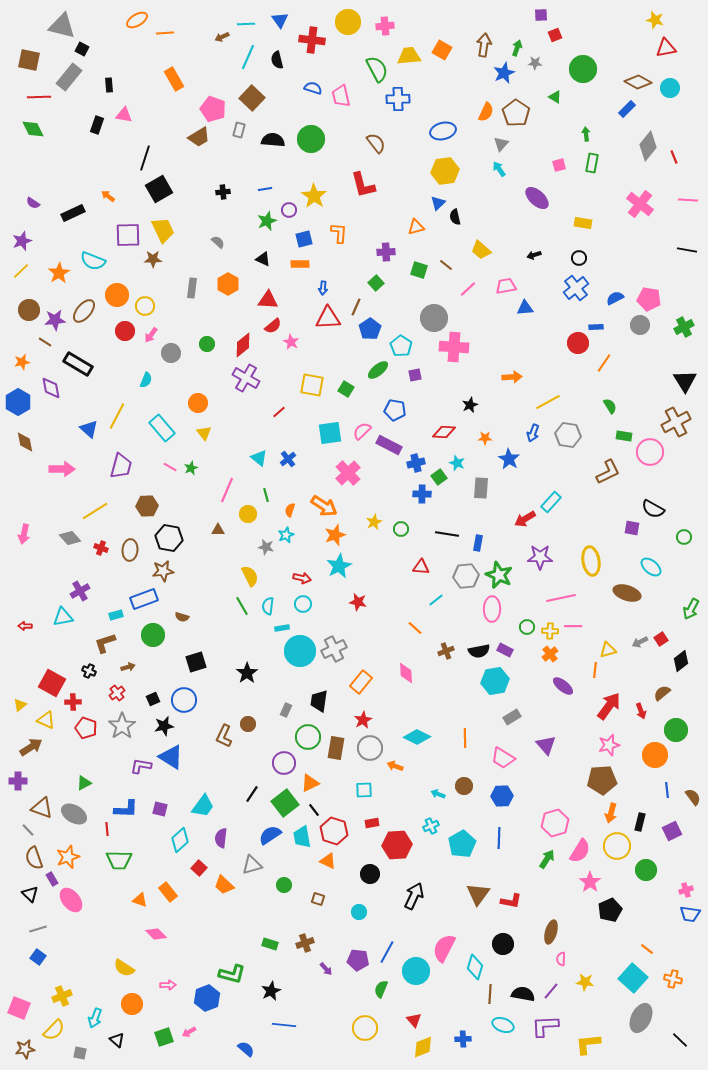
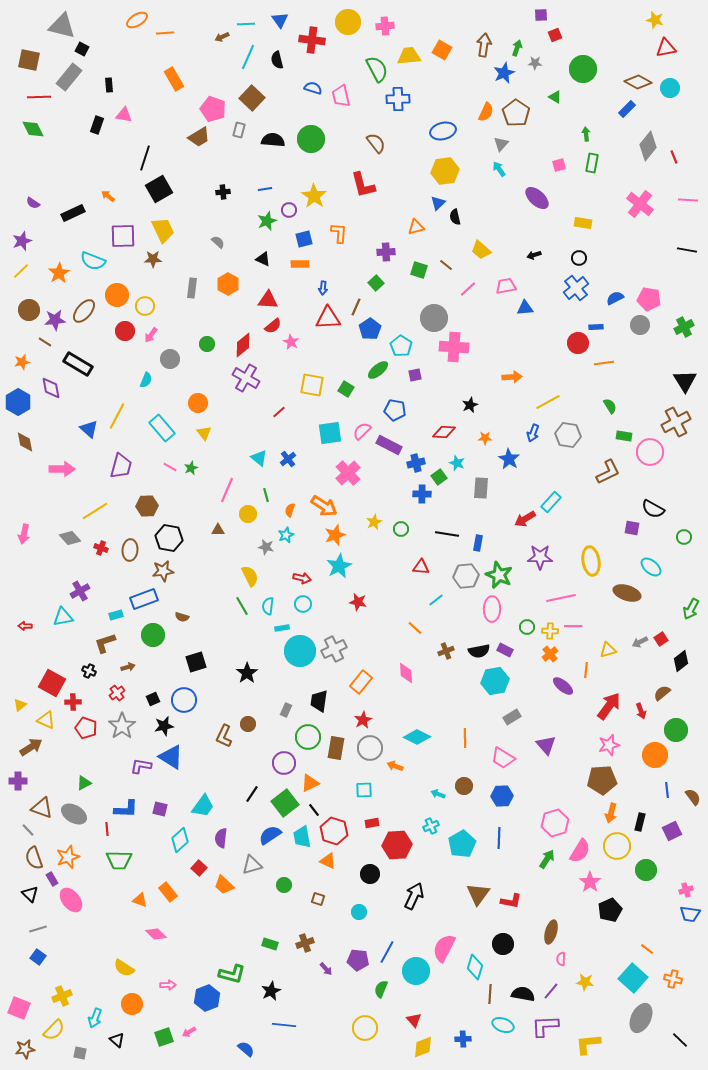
purple square at (128, 235): moved 5 px left, 1 px down
gray circle at (171, 353): moved 1 px left, 6 px down
orange line at (604, 363): rotated 48 degrees clockwise
orange line at (595, 670): moved 9 px left
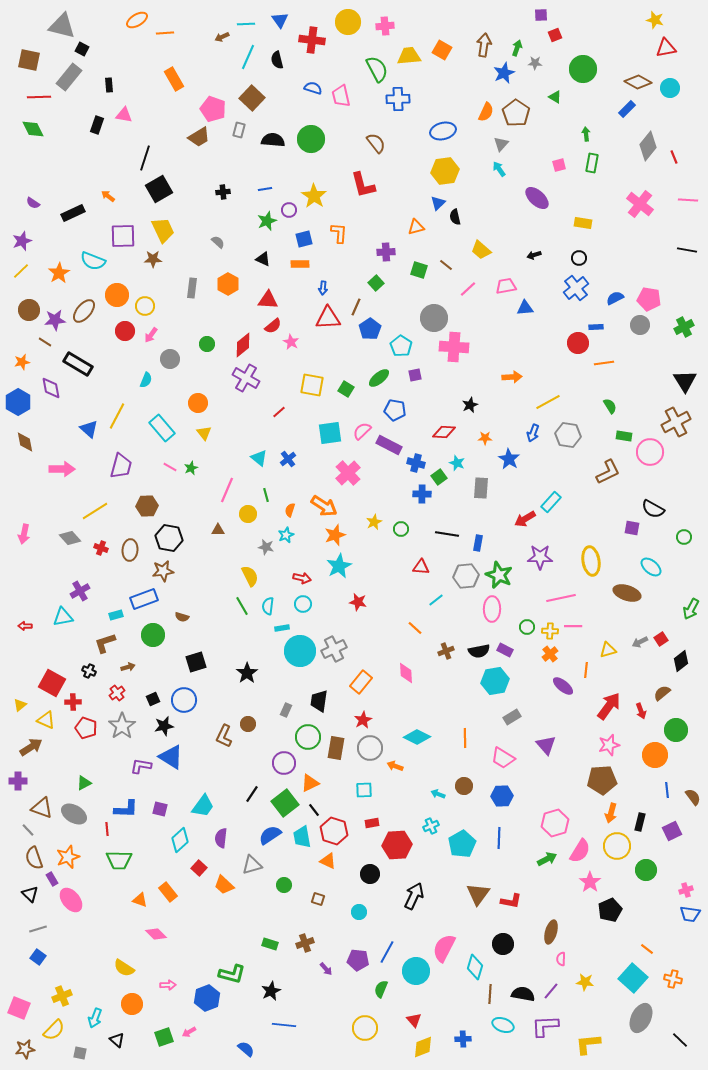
green ellipse at (378, 370): moved 1 px right, 8 px down
blue cross at (416, 463): rotated 30 degrees clockwise
green arrow at (547, 859): rotated 30 degrees clockwise
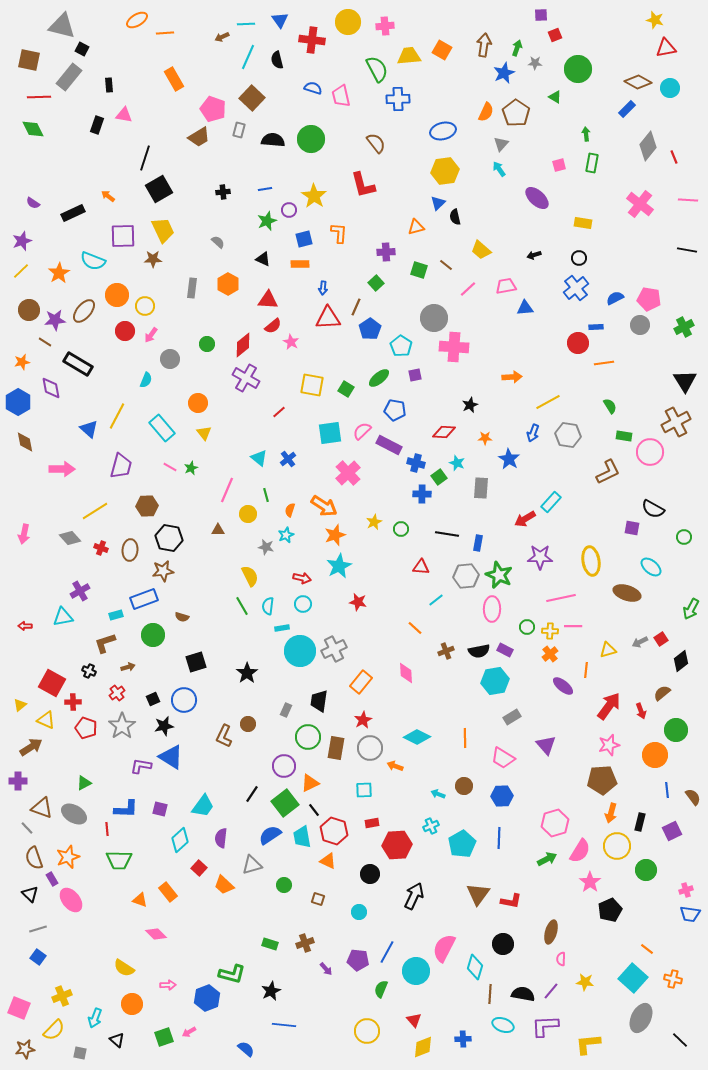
green circle at (583, 69): moved 5 px left
purple circle at (284, 763): moved 3 px down
gray line at (28, 830): moved 1 px left, 2 px up
yellow circle at (365, 1028): moved 2 px right, 3 px down
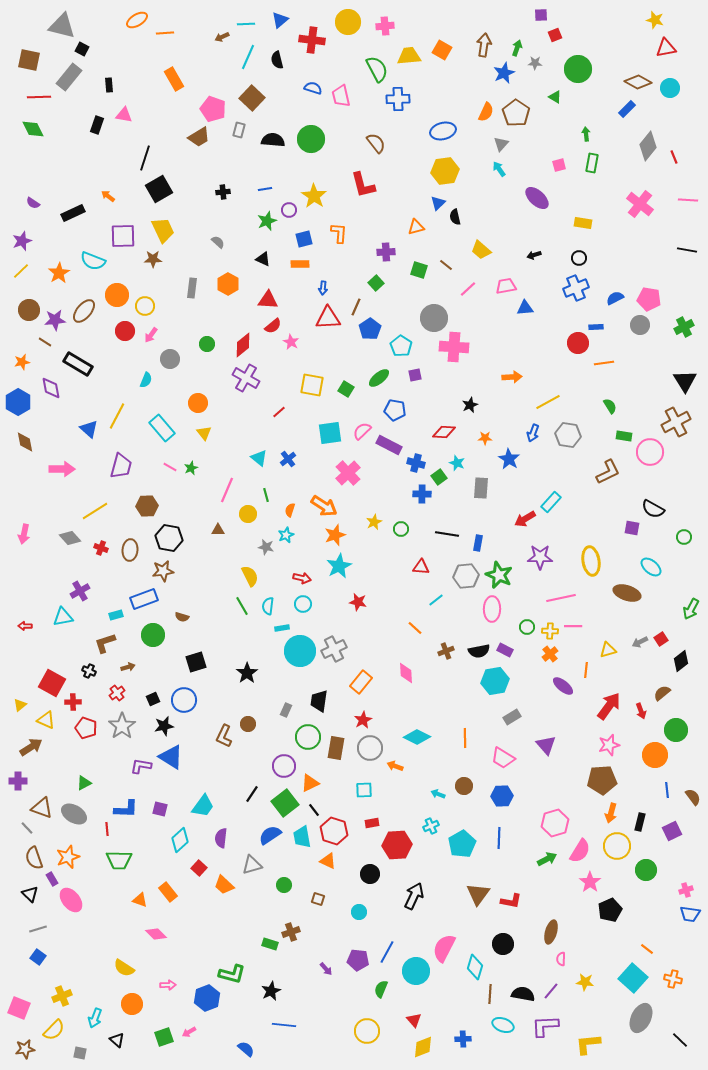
blue triangle at (280, 20): rotated 24 degrees clockwise
blue cross at (576, 288): rotated 15 degrees clockwise
brown cross at (305, 943): moved 14 px left, 11 px up
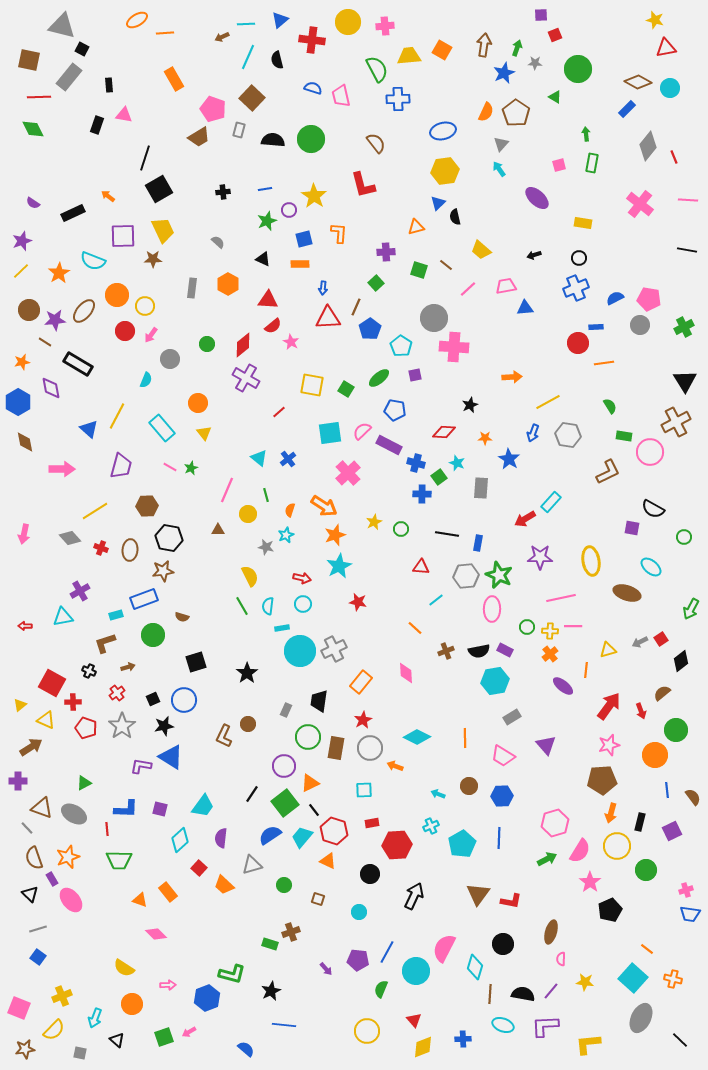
pink trapezoid at (503, 758): moved 2 px up
brown circle at (464, 786): moved 5 px right
cyan trapezoid at (302, 837): rotated 50 degrees clockwise
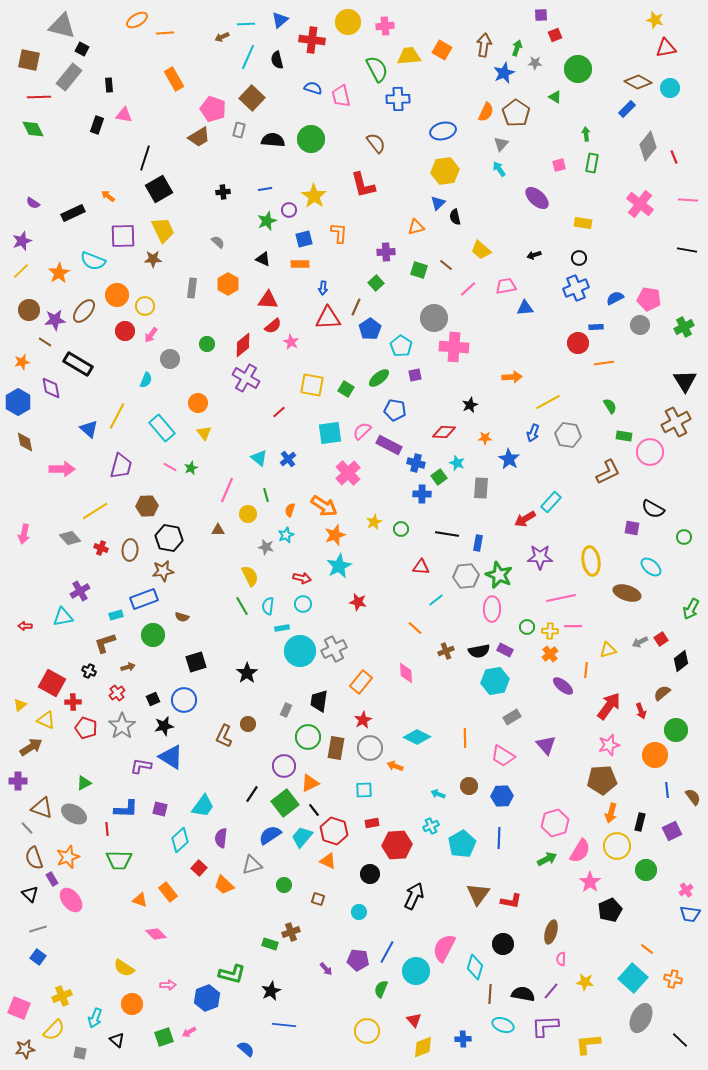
pink cross at (686, 890): rotated 16 degrees counterclockwise
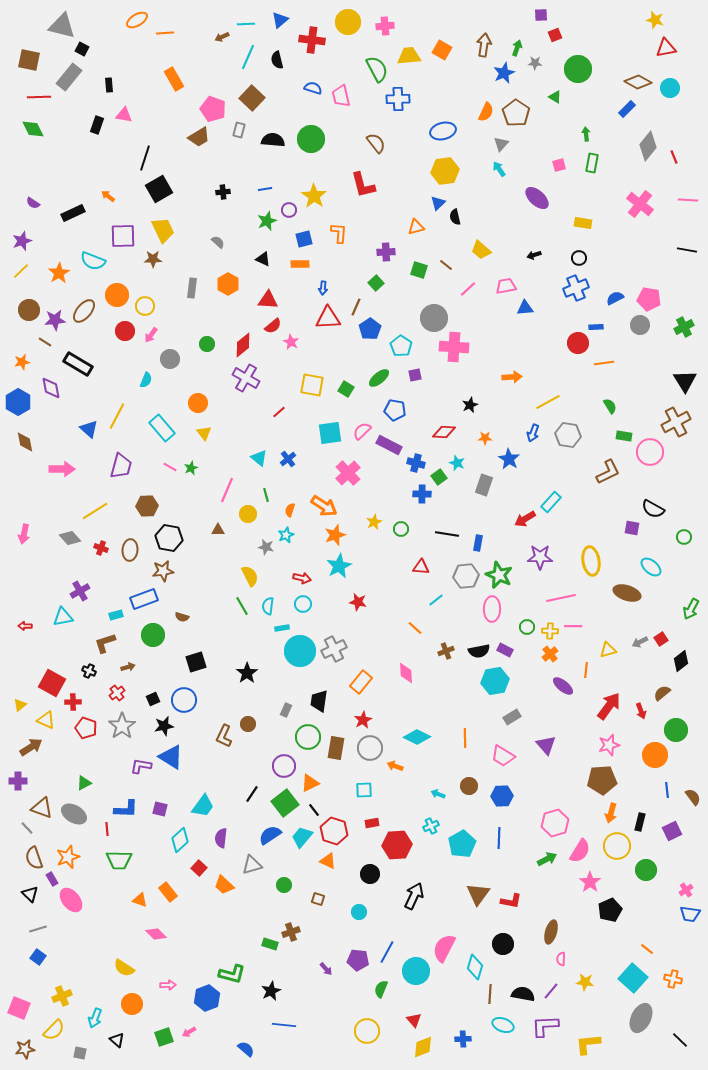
gray rectangle at (481, 488): moved 3 px right, 3 px up; rotated 15 degrees clockwise
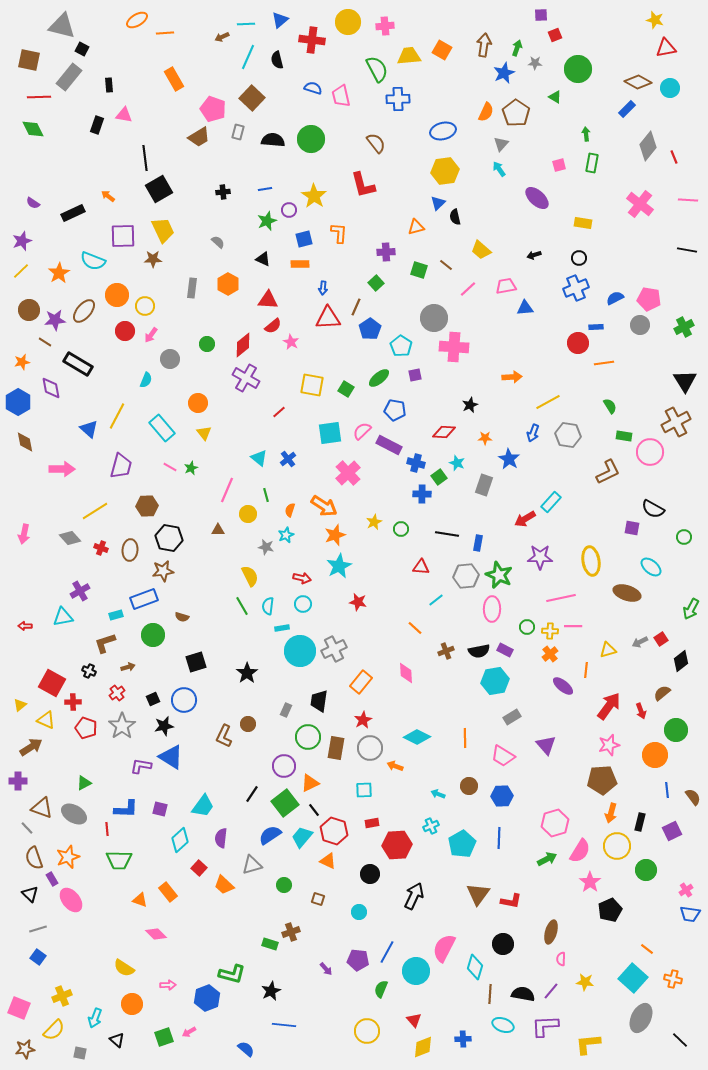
gray rectangle at (239, 130): moved 1 px left, 2 px down
black line at (145, 158): rotated 25 degrees counterclockwise
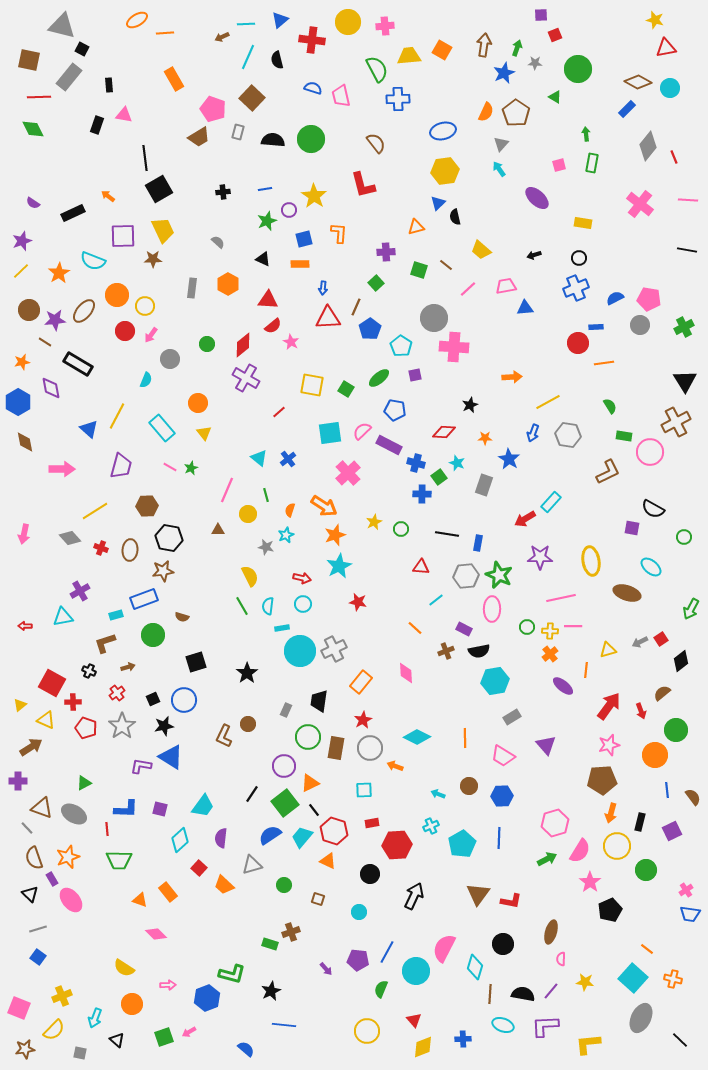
purple rectangle at (505, 650): moved 41 px left, 21 px up
